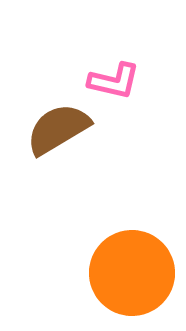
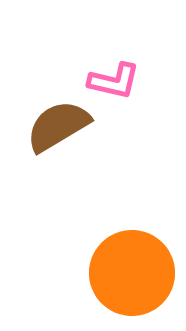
brown semicircle: moved 3 px up
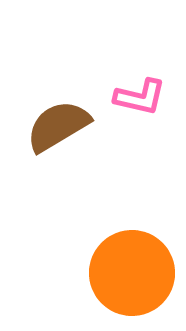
pink L-shape: moved 26 px right, 16 px down
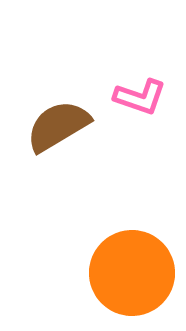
pink L-shape: rotated 6 degrees clockwise
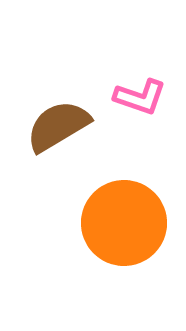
orange circle: moved 8 px left, 50 px up
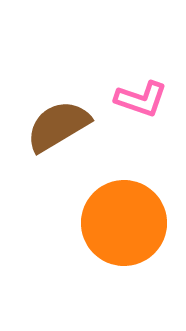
pink L-shape: moved 1 px right, 2 px down
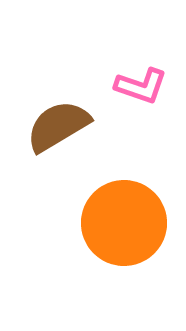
pink L-shape: moved 13 px up
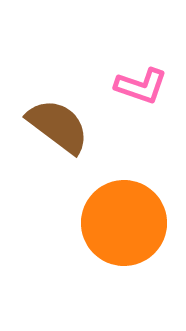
brown semicircle: rotated 68 degrees clockwise
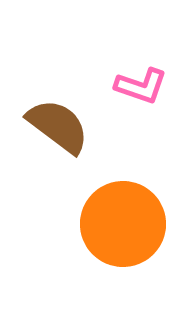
orange circle: moved 1 px left, 1 px down
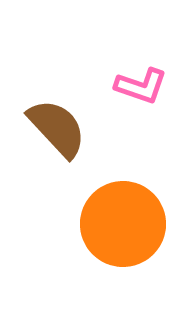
brown semicircle: moved 1 px left, 2 px down; rotated 10 degrees clockwise
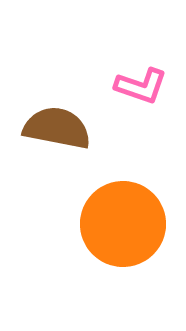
brown semicircle: rotated 36 degrees counterclockwise
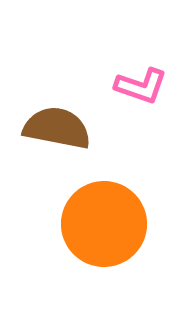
orange circle: moved 19 px left
